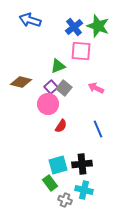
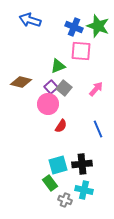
blue cross: rotated 30 degrees counterclockwise
pink arrow: moved 1 px down; rotated 105 degrees clockwise
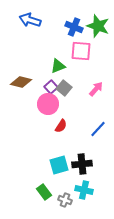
blue line: rotated 66 degrees clockwise
cyan square: moved 1 px right
green rectangle: moved 6 px left, 9 px down
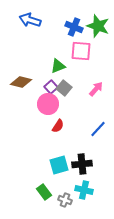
red semicircle: moved 3 px left
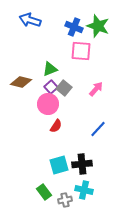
green triangle: moved 8 px left, 3 px down
red semicircle: moved 2 px left
gray cross: rotated 32 degrees counterclockwise
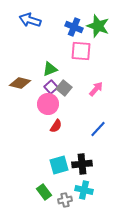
brown diamond: moved 1 px left, 1 px down
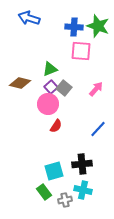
blue arrow: moved 1 px left, 2 px up
blue cross: rotated 18 degrees counterclockwise
cyan square: moved 5 px left, 6 px down
cyan cross: moved 1 px left
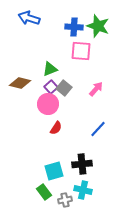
red semicircle: moved 2 px down
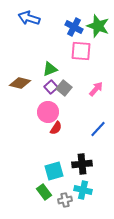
blue cross: rotated 24 degrees clockwise
pink circle: moved 8 px down
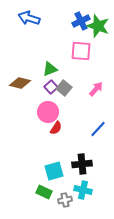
blue cross: moved 7 px right, 6 px up; rotated 36 degrees clockwise
green rectangle: rotated 28 degrees counterclockwise
